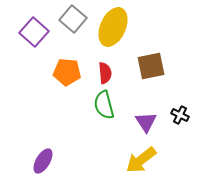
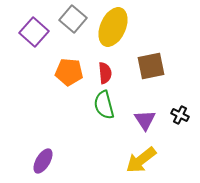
orange pentagon: moved 2 px right
purple triangle: moved 1 px left, 2 px up
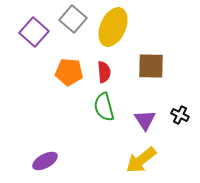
brown square: rotated 12 degrees clockwise
red semicircle: moved 1 px left, 1 px up
green semicircle: moved 2 px down
purple ellipse: moved 2 px right; rotated 30 degrees clockwise
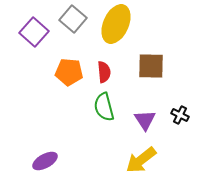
yellow ellipse: moved 3 px right, 3 px up
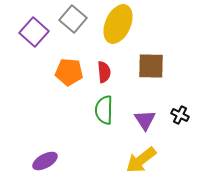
yellow ellipse: moved 2 px right
green semicircle: moved 3 px down; rotated 16 degrees clockwise
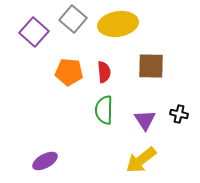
yellow ellipse: rotated 57 degrees clockwise
black cross: moved 1 px left, 1 px up; rotated 12 degrees counterclockwise
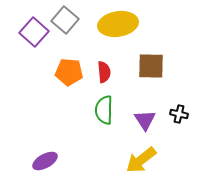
gray square: moved 8 px left, 1 px down
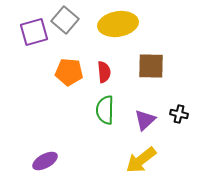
purple square: rotated 32 degrees clockwise
green semicircle: moved 1 px right
purple triangle: rotated 20 degrees clockwise
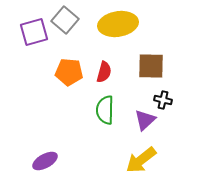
red semicircle: rotated 20 degrees clockwise
black cross: moved 16 px left, 14 px up
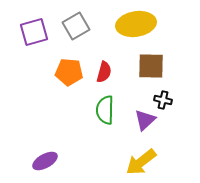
gray square: moved 11 px right, 6 px down; rotated 20 degrees clockwise
yellow ellipse: moved 18 px right
yellow arrow: moved 2 px down
